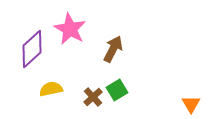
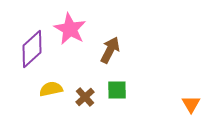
brown arrow: moved 3 px left, 1 px down
green square: rotated 30 degrees clockwise
brown cross: moved 8 px left
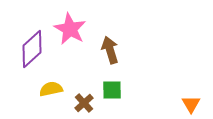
brown arrow: rotated 44 degrees counterclockwise
green square: moved 5 px left
brown cross: moved 1 px left, 6 px down
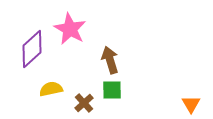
brown arrow: moved 10 px down
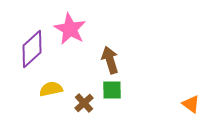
orange triangle: rotated 24 degrees counterclockwise
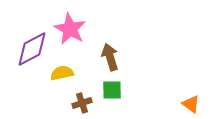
purple diamond: rotated 15 degrees clockwise
brown arrow: moved 3 px up
yellow semicircle: moved 11 px right, 16 px up
brown cross: moved 2 px left; rotated 24 degrees clockwise
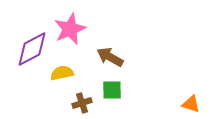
pink star: rotated 20 degrees clockwise
brown arrow: rotated 44 degrees counterclockwise
orange triangle: rotated 18 degrees counterclockwise
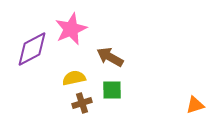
pink star: moved 1 px right
yellow semicircle: moved 12 px right, 5 px down
orange triangle: moved 4 px right, 1 px down; rotated 36 degrees counterclockwise
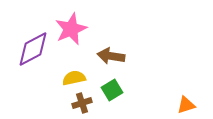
purple diamond: moved 1 px right
brown arrow: moved 1 px right, 1 px up; rotated 20 degrees counterclockwise
green square: rotated 30 degrees counterclockwise
orange triangle: moved 9 px left
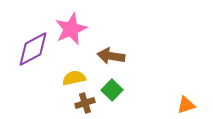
green square: rotated 15 degrees counterclockwise
brown cross: moved 3 px right
